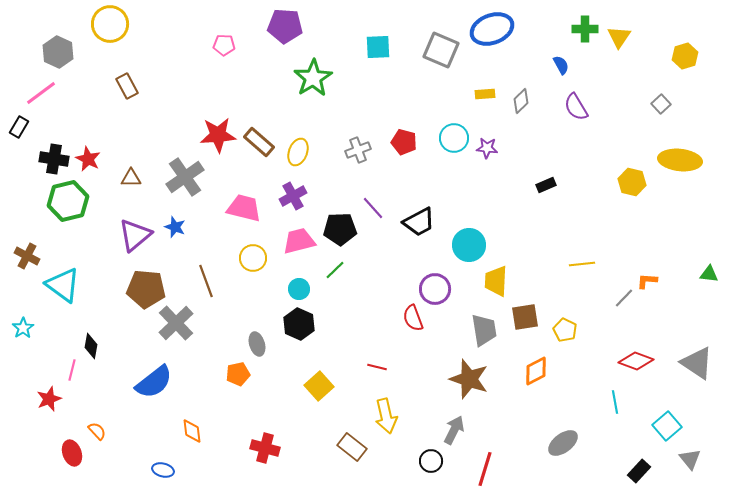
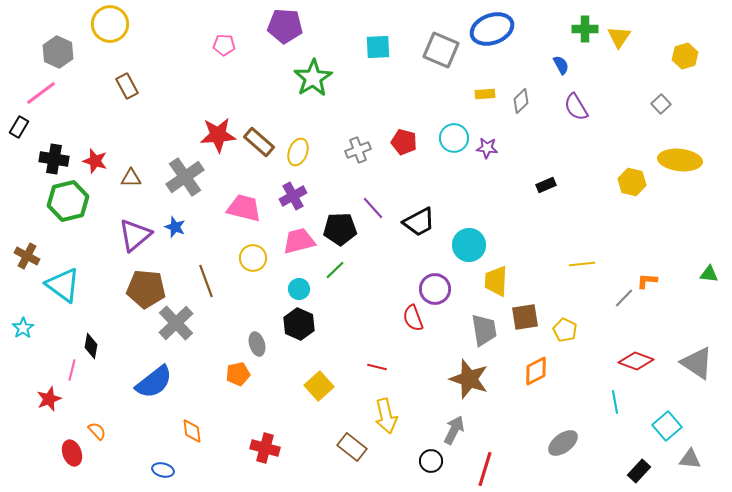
red star at (88, 159): moved 7 px right, 2 px down; rotated 10 degrees counterclockwise
gray triangle at (690, 459): rotated 45 degrees counterclockwise
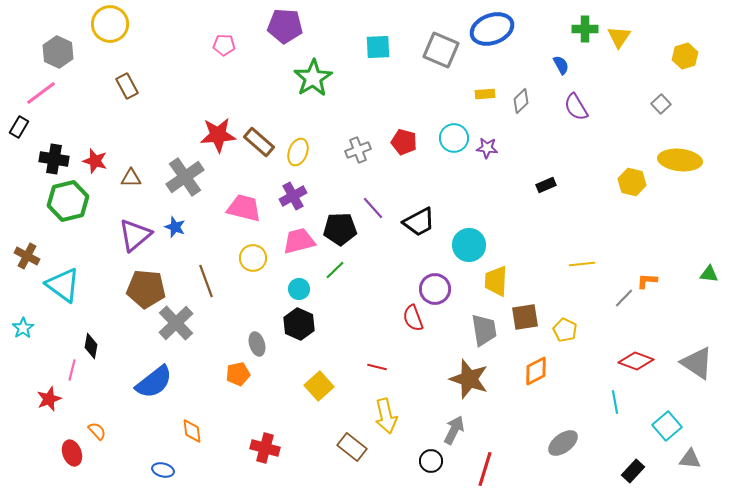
black rectangle at (639, 471): moved 6 px left
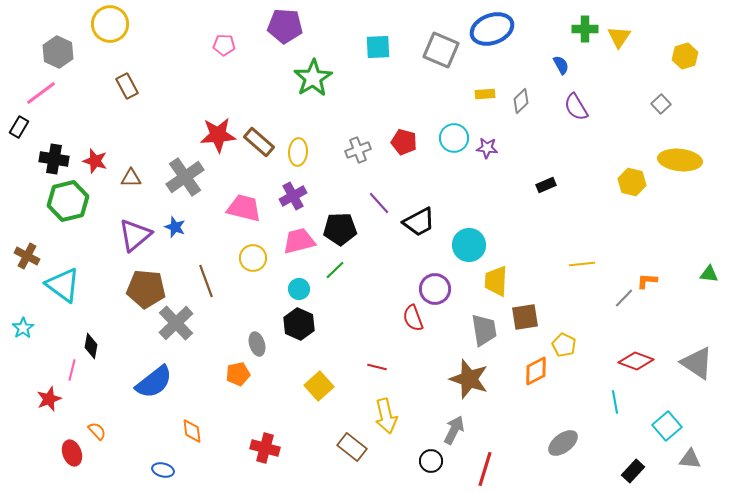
yellow ellipse at (298, 152): rotated 16 degrees counterclockwise
purple line at (373, 208): moved 6 px right, 5 px up
yellow pentagon at (565, 330): moved 1 px left, 15 px down
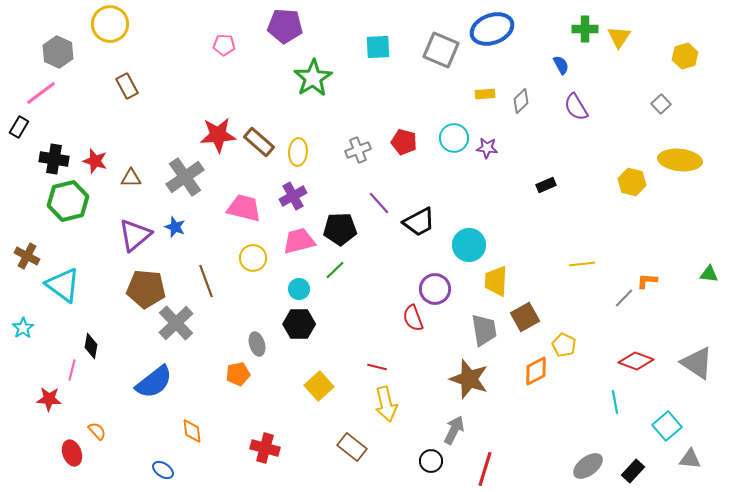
brown square at (525, 317): rotated 20 degrees counterclockwise
black hexagon at (299, 324): rotated 24 degrees counterclockwise
red star at (49, 399): rotated 25 degrees clockwise
yellow arrow at (386, 416): moved 12 px up
gray ellipse at (563, 443): moved 25 px right, 23 px down
blue ellipse at (163, 470): rotated 20 degrees clockwise
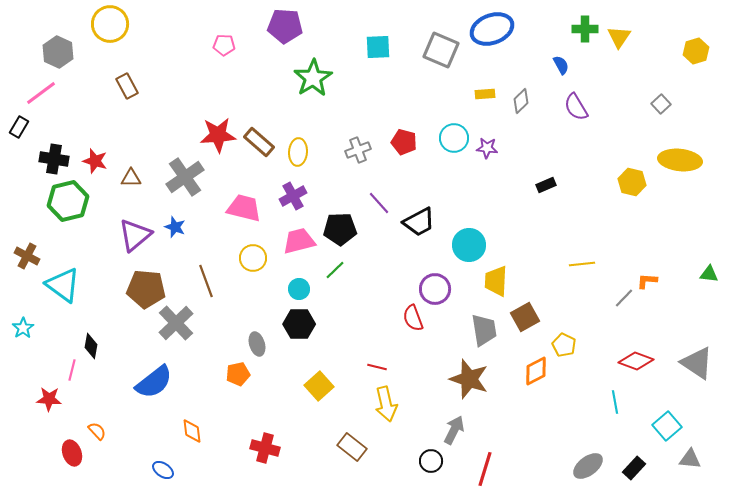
yellow hexagon at (685, 56): moved 11 px right, 5 px up
black rectangle at (633, 471): moved 1 px right, 3 px up
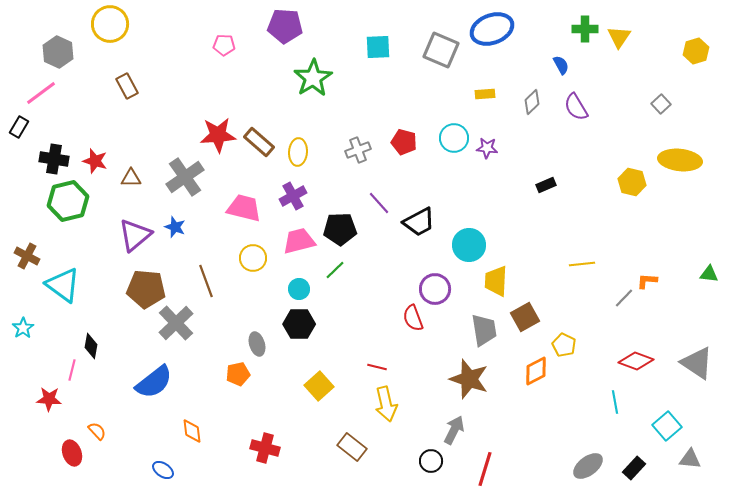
gray diamond at (521, 101): moved 11 px right, 1 px down
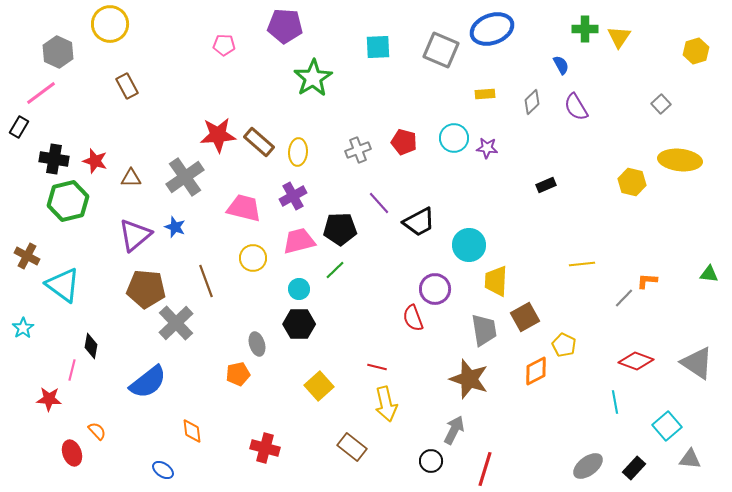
blue semicircle at (154, 382): moved 6 px left
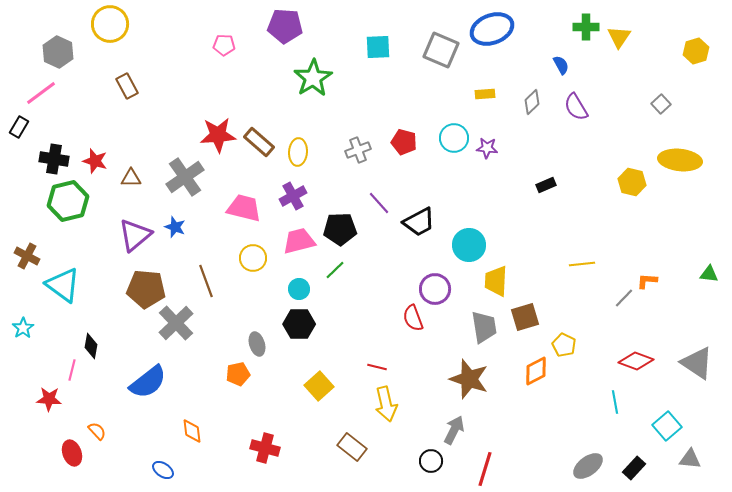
green cross at (585, 29): moved 1 px right, 2 px up
brown square at (525, 317): rotated 12 degrees clockwise
gray trapezoid at (484, 330): moved 3 px up
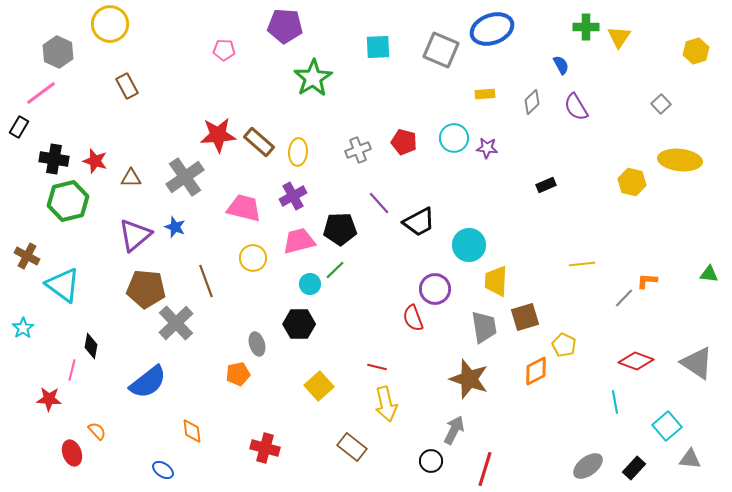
pink pentagon at (224, 45): moved 5 px down
cyan circle at (299, 289): moved 11 px right, 5 px up
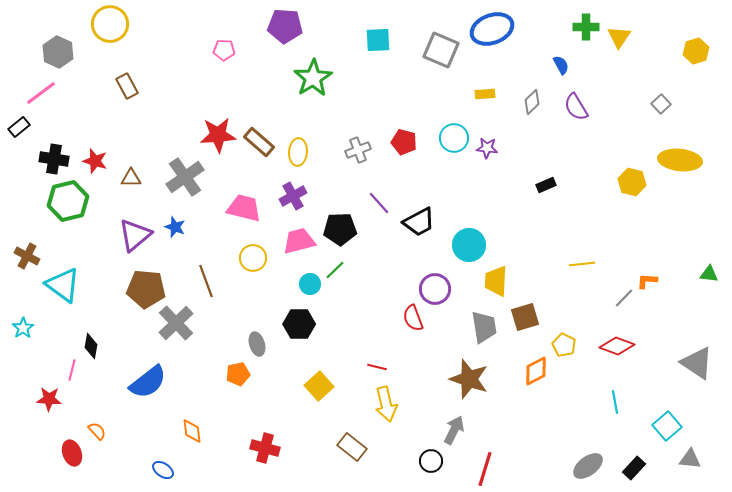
cyan square at (378, 47): moved 7 px up
black rectangle at (19, 127): rotated 20 degrees clockwise
red diamond at (636, 361): moved 19 px left, 15 px up
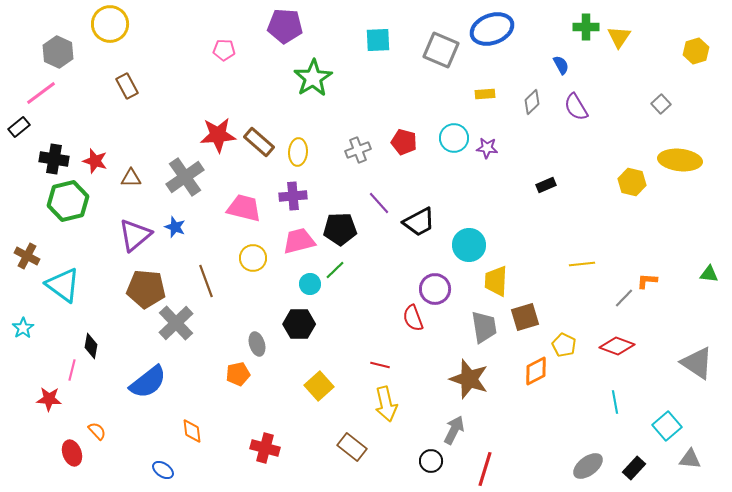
purple cross at (293, 196): rotated 24 degrees clockwise
red line at (377, 367): moved 3 px right, 2 px up
